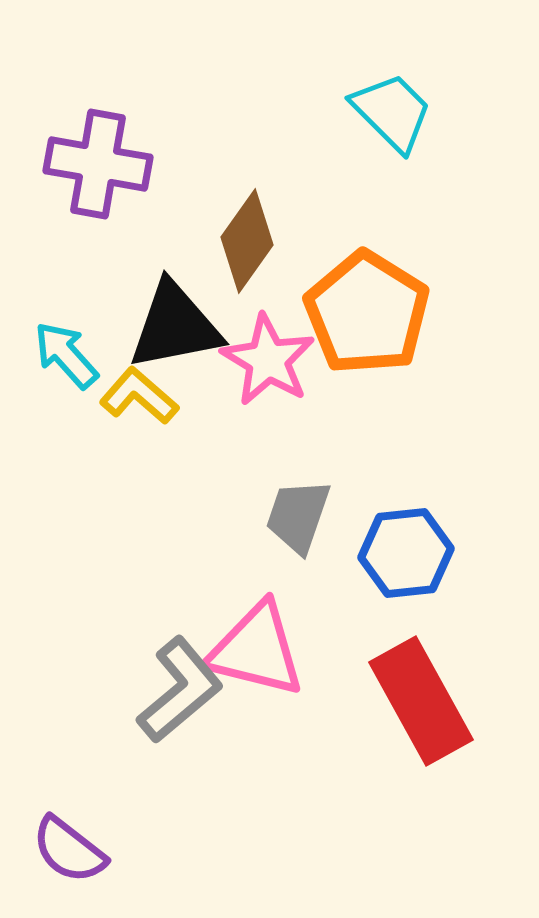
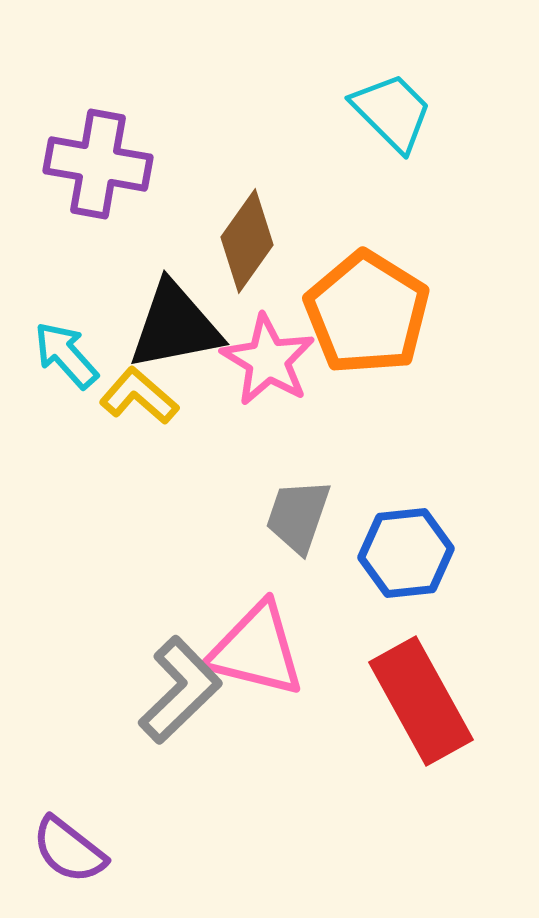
gray L-shape: rotated 4 degrees counterclockwise
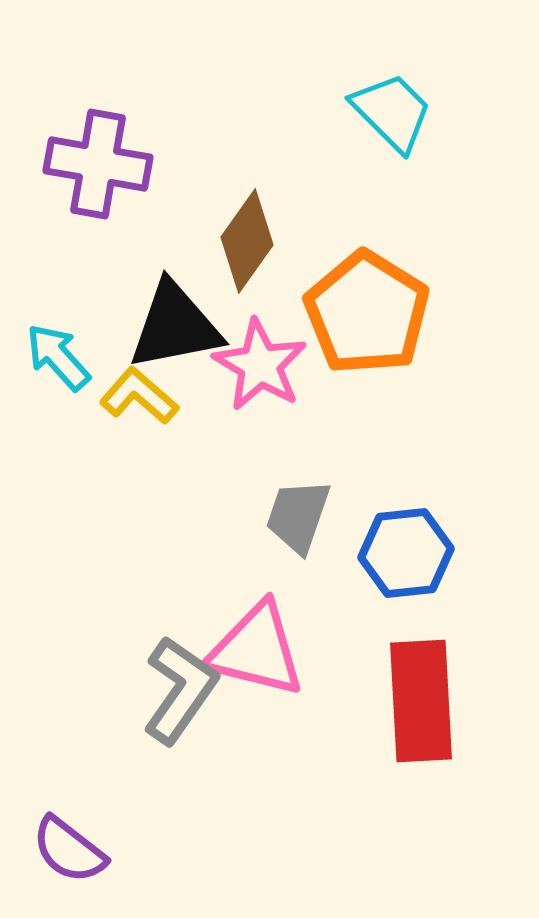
cyan arrow: moved 8 px left, 2 px down
pink star: moved 8 px left, 5 px down
gray L-shape: rotated 11 degrees counterclockwise
red rectangle: rotated 26 degrees clockwise
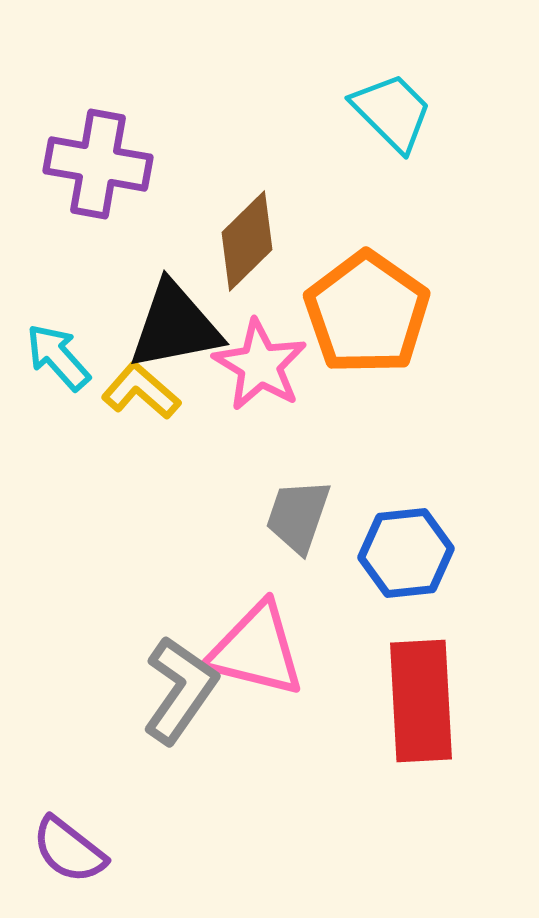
brown diamond: rotated 10 degrees clockwise
orange pentagon: rotated 3 degrees clockwise
yellow L-shape: moved 2 px right, 5 px up
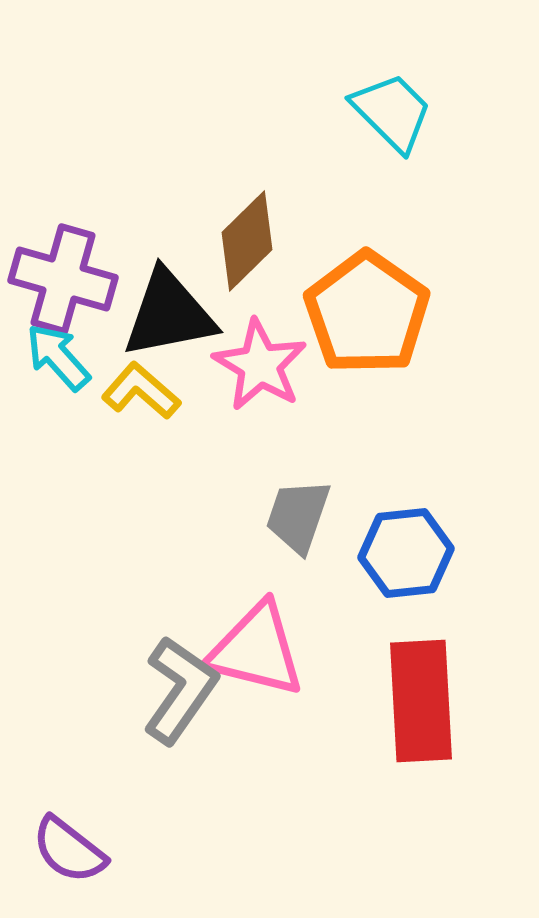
purple cross: moved 35 px left, 115 px down; rotated 6 degrees clockwise
black triangle: moved 6 px left, 12 px up
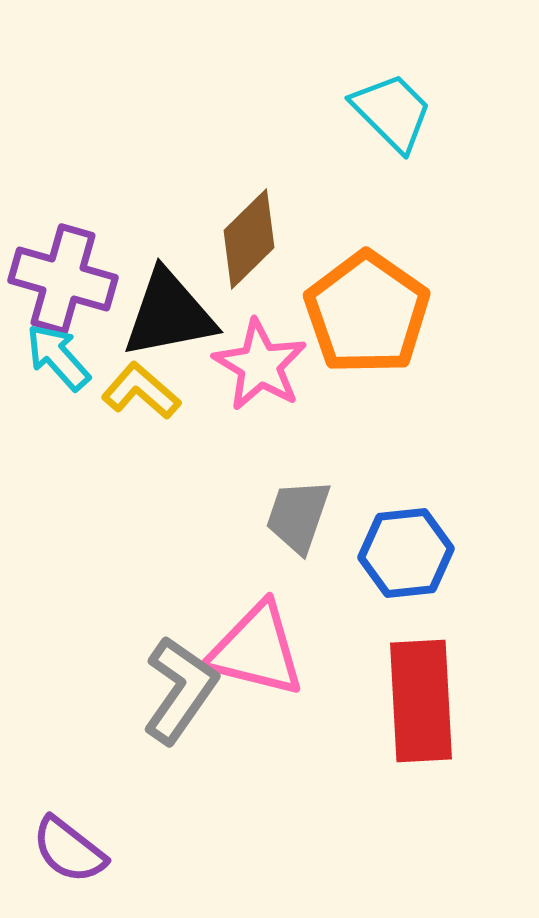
brown diamond: moved 2 px right, 2 px up
